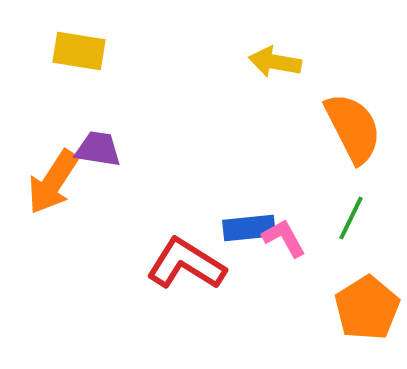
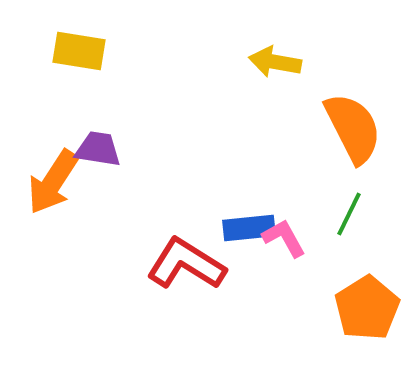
green line: moved 2 px left, 4 px up
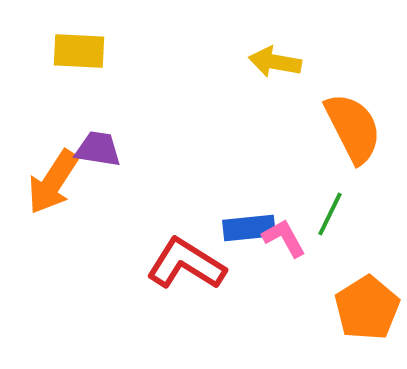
yellow rectangle: rotated 6 degrees counterclockwise
green line: moved 19 px left
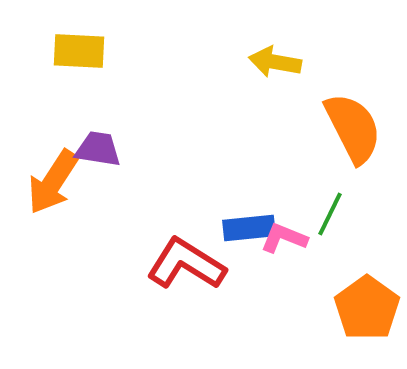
pink L-shape: rotated 39 degrees counterclockwise
orange pentagon: rotated 4 degrees counterclockwise
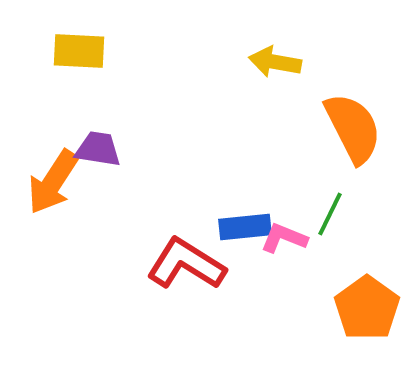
blue rectangle: moved 4 px left, 1 px up
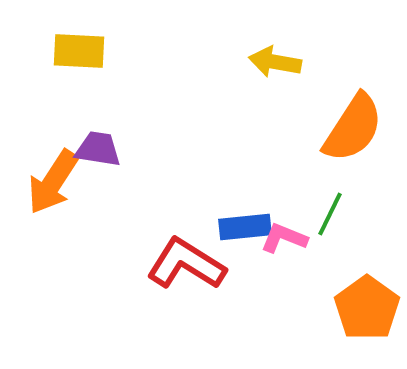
orange semicircle: rotated 60 degrees clockwise
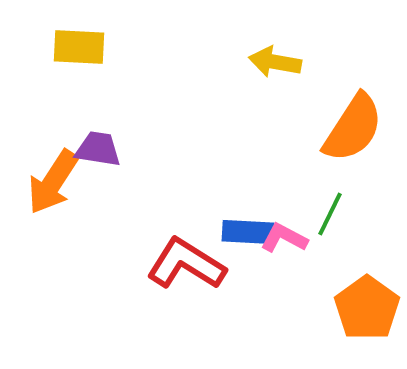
yellow rectangle: moved 4 px up
blue rectangle: moved 3 px right, 5 px down; rotated 9 degrees clockwise
pink L-shape: rotated 6 degrees clockwise
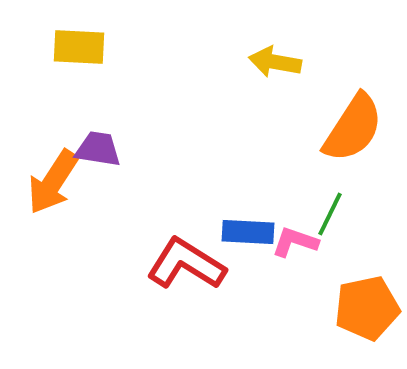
pink L-shape: moved 11 px right, 4 px down; rotated 9 degrees counterclockwise
orange pentagon: rotated 24 degrees clockwise
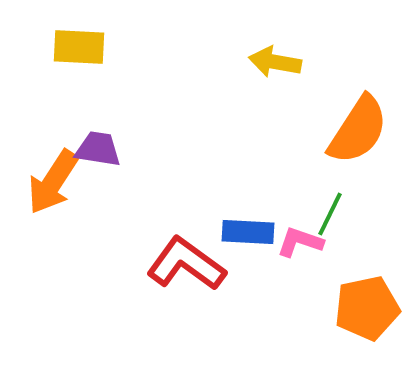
orange semicircle: moved 5 px right, 2 px down
pink L-shape: moved 5 px right
red L-shape: rotated 4 degrees clockwise
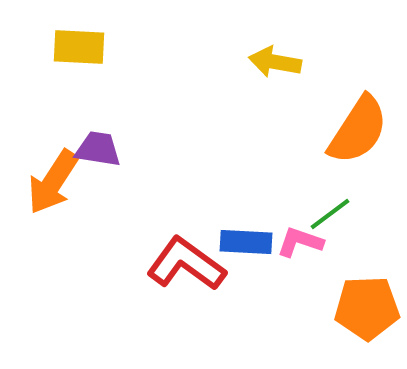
green line: rotated 27 degrees clockwise
blue rectangle: moved 2 px left, 10 px down
orange pentagon: rotated 10 degrees clockwise
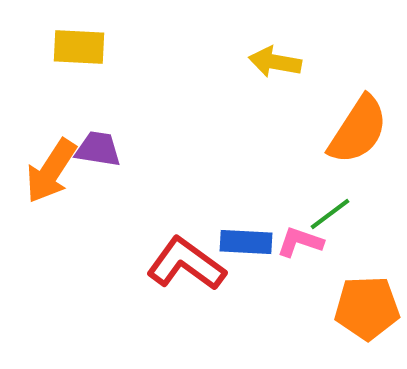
orange arrow: moved 2 px left, 11 px up
